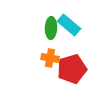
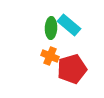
orange cross: moved 2 px up; rotated 12 degrees clockwise
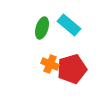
green ellipse: moved 9 px left; rotated 15 degrees clockwise
orange cross: moved 8 px down
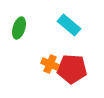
green ellipse: moved 23 px left
red pentagon: rotated 20 degrees clockwise
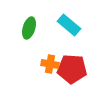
green ellipse: moved 10 px right
orange cross: rotated 12 degrees counterclockwise
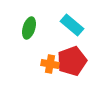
cyan rectangle: moved 3 px right
red pentagon: moved 8 px up; rotated 24 degrees counterclockwise
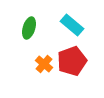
orange cross: moved 6 px left; rotated 30 degrees clockwise
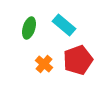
cyan rectangle: moved 8 px left
red pentagon: moved 6 px right, 1 px up
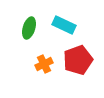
cyan rectangle: rotated 15 degrees counterclockwise
orange cross: rotated 24 degrees clockwise
